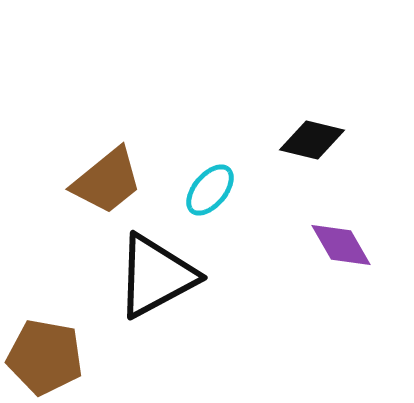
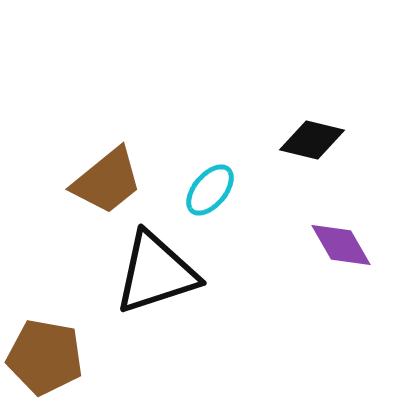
black triangle: moved 3 px up; rotated 10 degrees clockwise
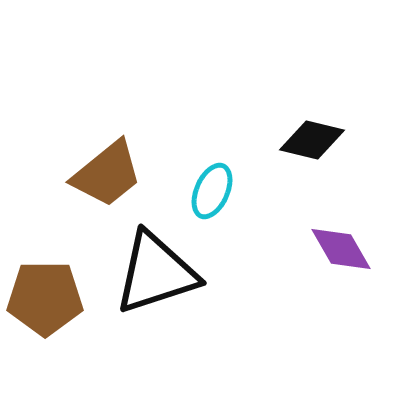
brown trapezoid: moved 7 px up
cyan ellipse: moved 2 px right, 1 px down; rotated 16 degrees counterclockwise
purple diamond: moved 4 px down
brown pentagon: moved 59 px up; rotated 10 degrees counterclockwise
